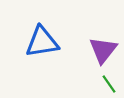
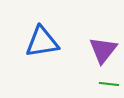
green line: rotated 48 degrees counterclockwise
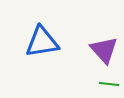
purple triangle: moved 1 px right; rotated 20 degrees counterclockwise
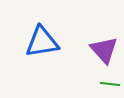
green line: moved 1 px right
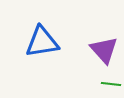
green line: moved 1 px right
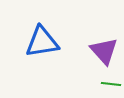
purple triangle: moved 1 px down
